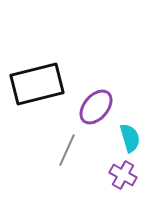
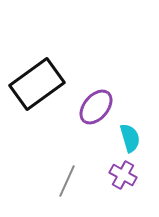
black rectangle: rotated 22 degrees counterclockwise
gray line: moved 31 px down
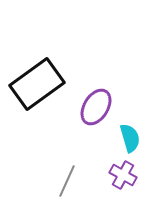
purple ellipse: rotated 9 degrees counterclockwise
